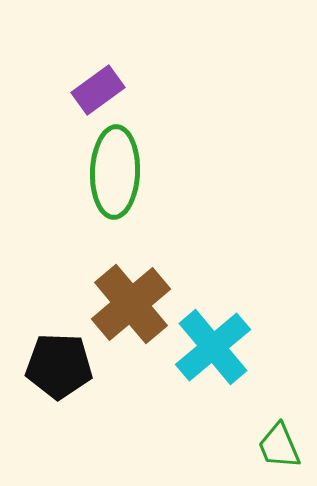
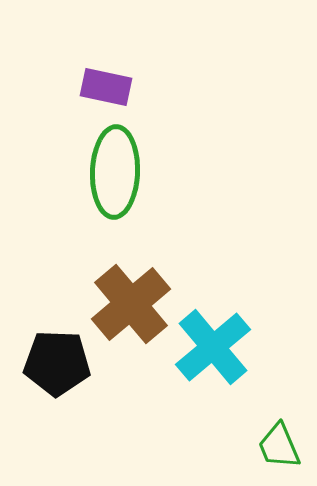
purple rectangle: moved 8 px right, 3 px up; rotated 48 degrees clockwise
black pentagon: moved 2 px left, 3 px up
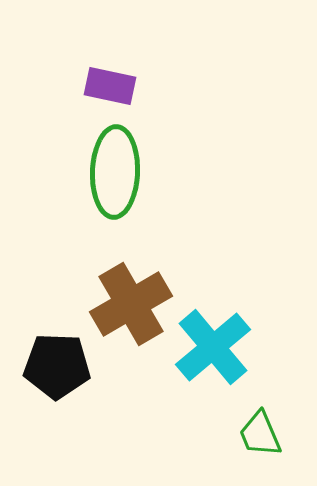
purple rectangle: moved 4 px right, 1 px up
brown cross: rotated 10 degrees clockwise
black pentagon: moved 3 px down
green trapezoid: moved 19 px left, 12 px up
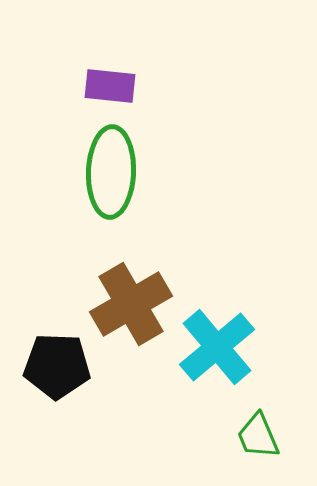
purple rectangle: rotated 6 degrees counterclockwise
green ellipse: moved 4 px left
cyan cross: moved 4 px right
green trapezoid: moved 2 px left, 2 px down
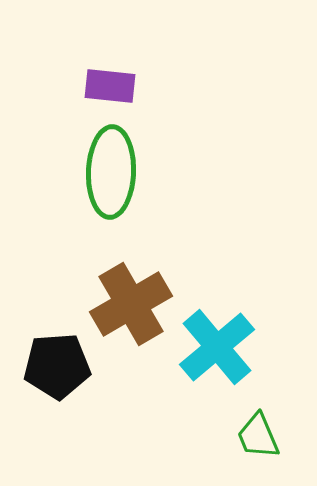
black pentagon: rotated 6 degrees counterclockwise
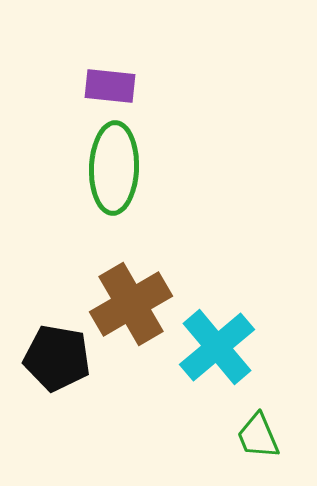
green ellipse: moved 3 px right, 4 px up
black pentagon: moved 8 px up; rotated 14 degrees clockwise
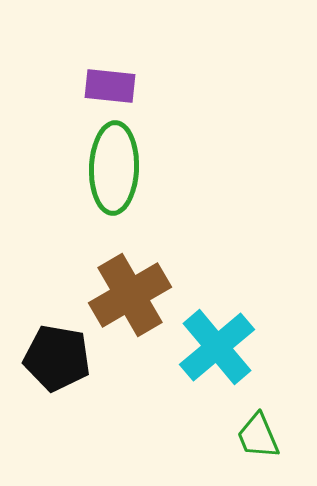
brown cross: moved 1 px left, 9 px up
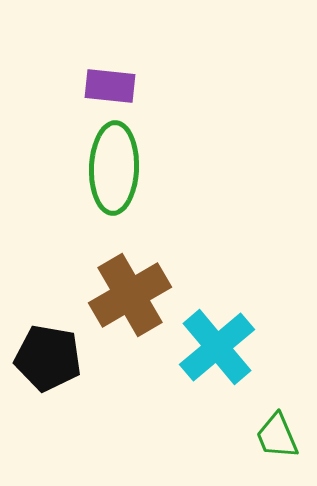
black pentagon: moved 9 px left
green trapezoid: moved 19 px right
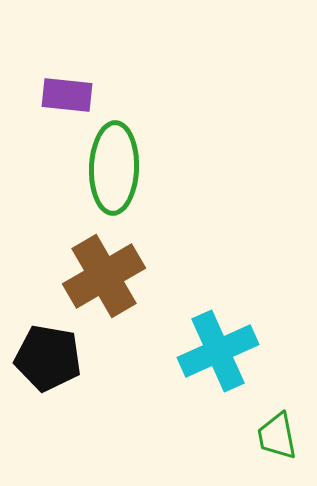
purple rectangle: moved 43 px left, 9 px down
brown cross: moved 26 px left, 19 px up
cyan cross: moved 1 px right, 4 px down; rotated 16 degrees clockwise
green trapezoid: rotated 12 degrees clockwise
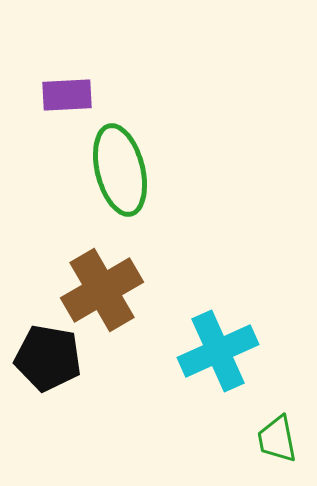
purple rectangle: rotated 9 degrees counterclockwise
green ellipse: moved 6 px right, 2 px down; rotated 16 degrees counterclockwise
brown cross: moved 2 px left, 14 px down
green trapezoid: moved 3 px down
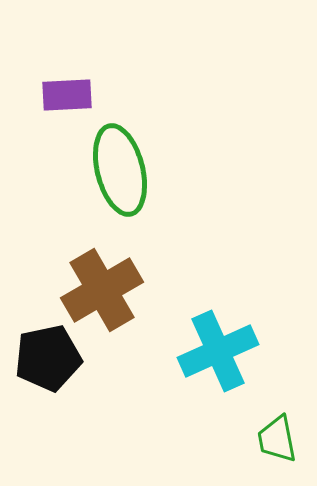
black pentagon: rotated 22 degrees counterclockwise
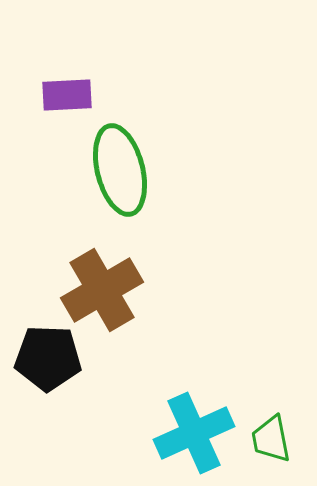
cyan cross: moved 24 px left, 82 px down
black pentagon: rotated 14 degrees clockwise
green trapezoid: moved 6 px left
